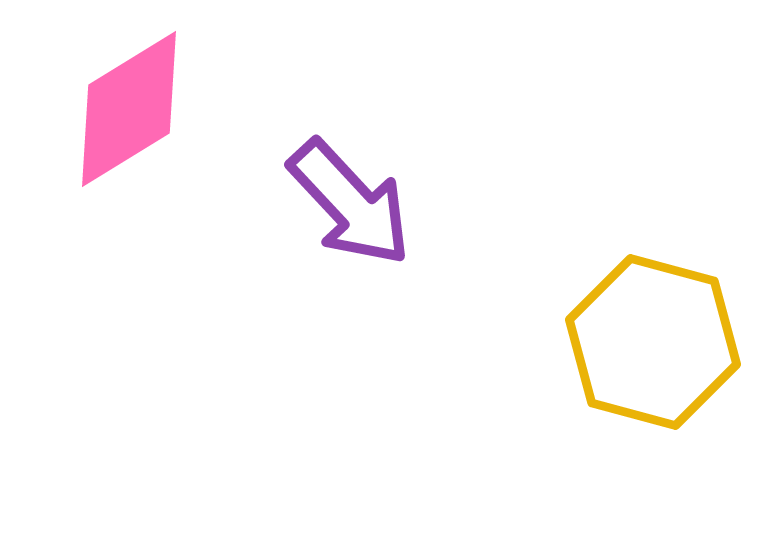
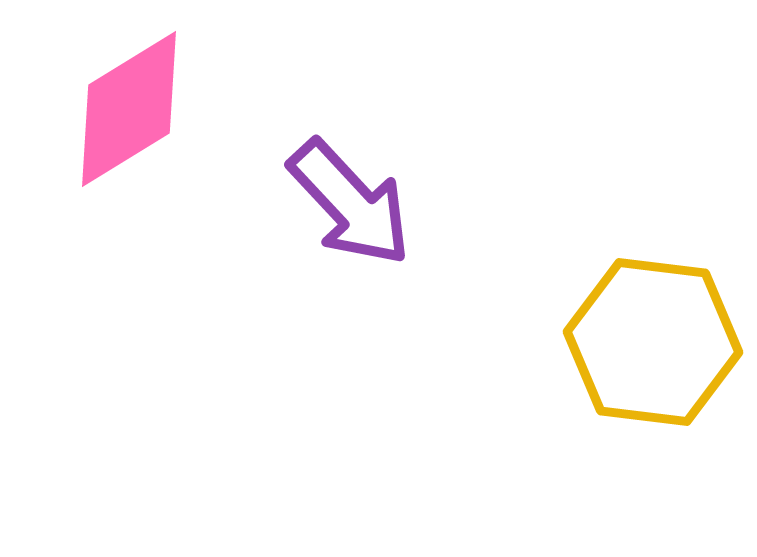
yellow hexagon: rotated 8 degrees counterclockwise
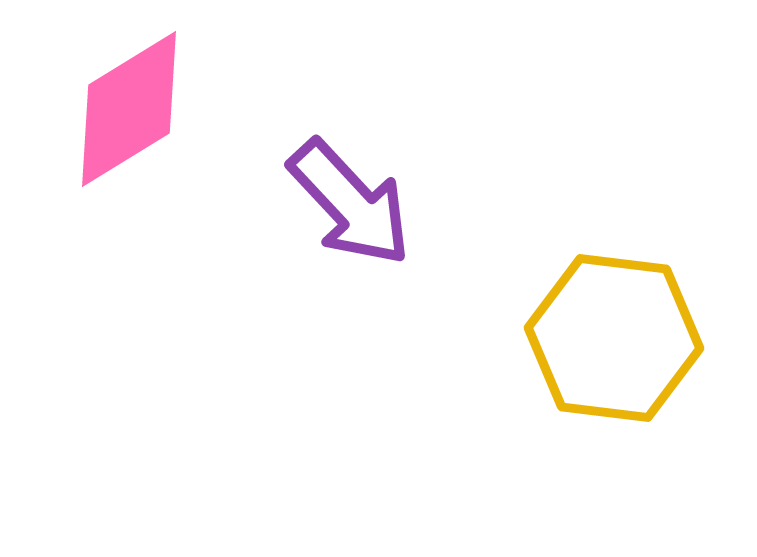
yellow hexagon: moved 39 px left, 4 px up
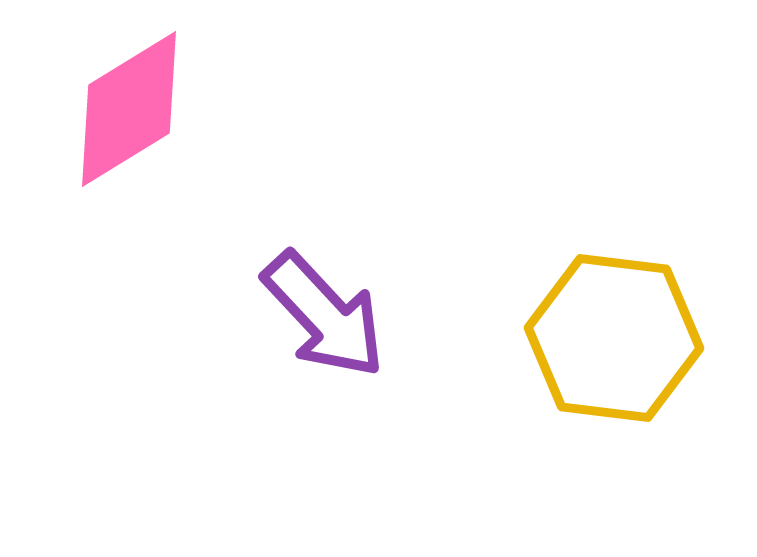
purple arrow: moved 26 px left, 112 px down
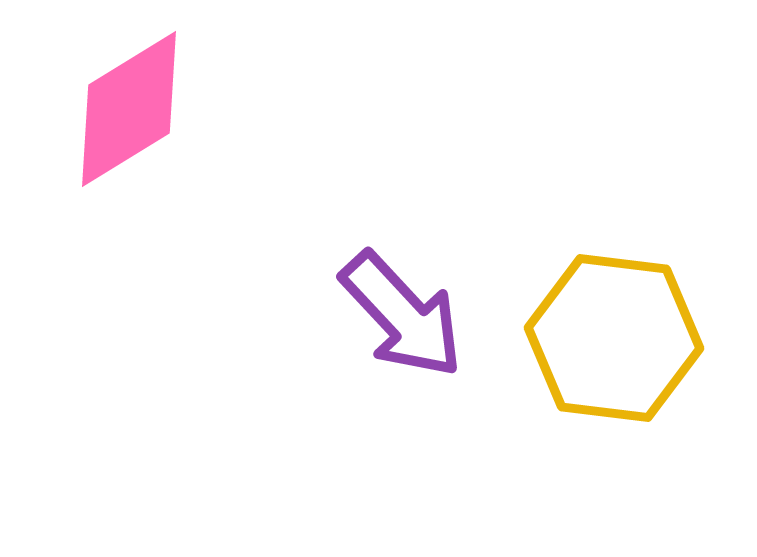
purple arrow: moved 78 px right
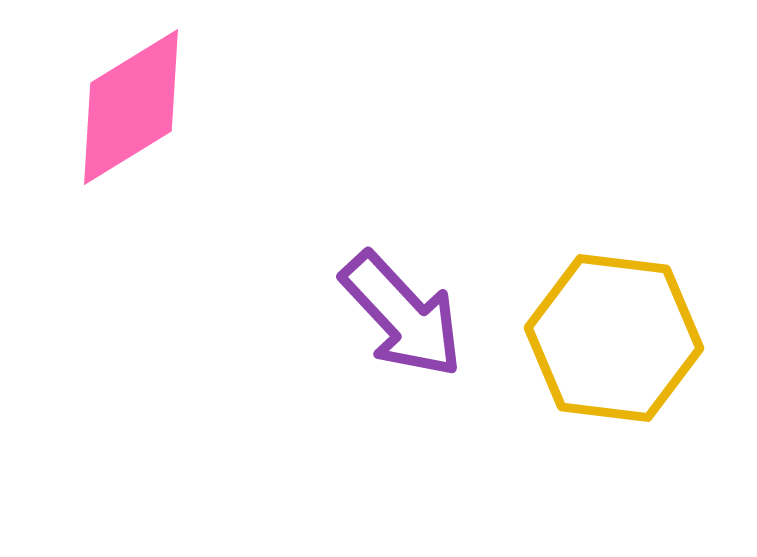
pink diamond: moved 2 px right, 2 px up
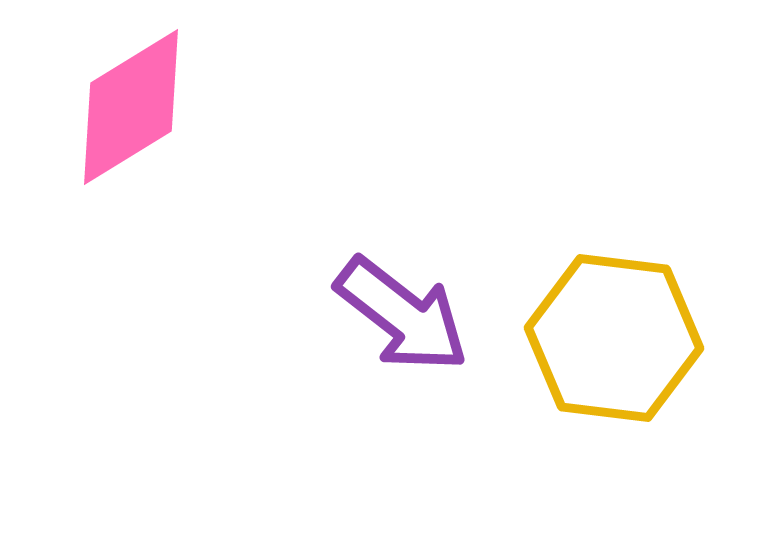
purple arrow: rotated 9 degrees counterclockwise
